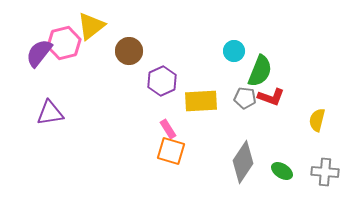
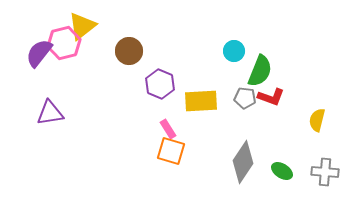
yellow triangle: moved 9 px left
purple hexagon: moved 2 px left, 3 px down; rotated 12 degrees counterclockwise
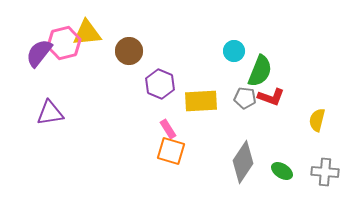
yellow triangle: moved 5 px right, 7 px down; rotated 32 degrees clockwise
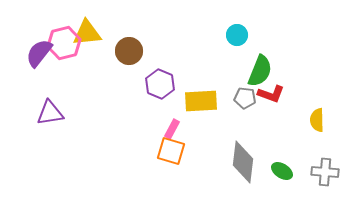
cyan circle: moved 3 px right, 16 px up
red L-shape: moved 3 px up
yellow semicircle: rotated 15 degrees counterclockwise
pink rectangle: moved 4 px right; rotated 60 degrees clockwise
gray diamond: rotated 27 degrees counterclockwise
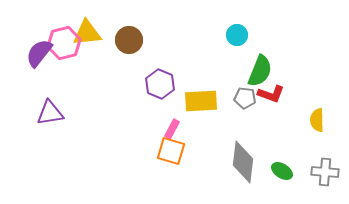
brown circle: moved 11 px up
